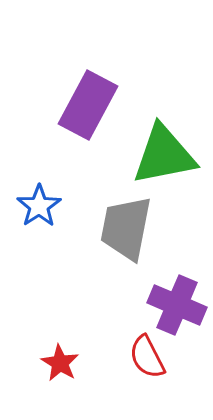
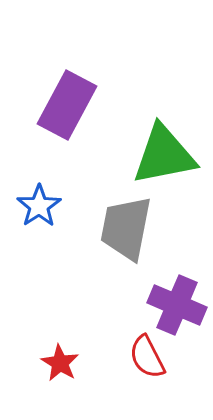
purple rectangle: moved 21 px left
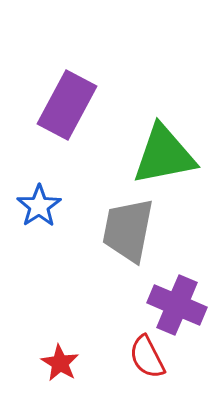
gray trapezoid: moved 2 px right, 2 px down
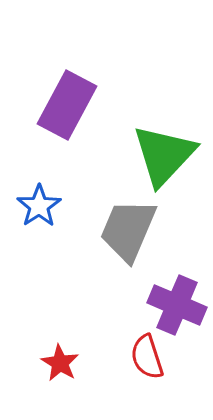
green triangle: rotated 36 degrees counterclockwise
gray trapezoid: rotated 12 degrees clockwise
red semicircle: rotated 9 degrees clockwise
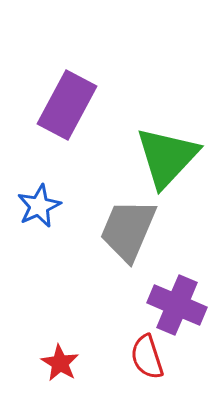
green triangle: moved 3 px right, 2 px down
blue star: rotated 9 degrees clockwise
